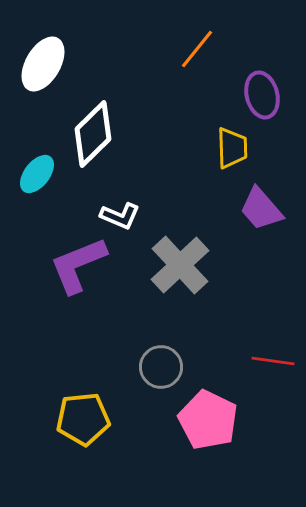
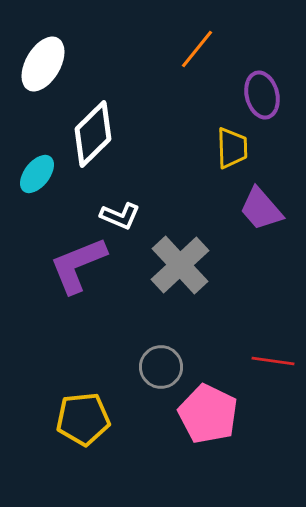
pink pentagon: moved 6 px up
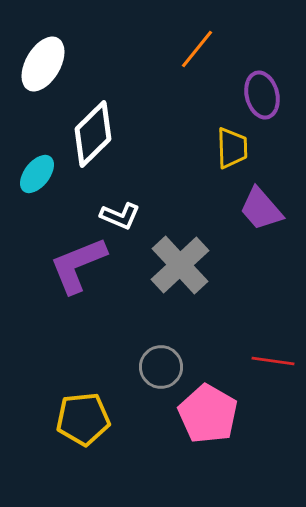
pink pentagon: rotated 4 degrees clockwise
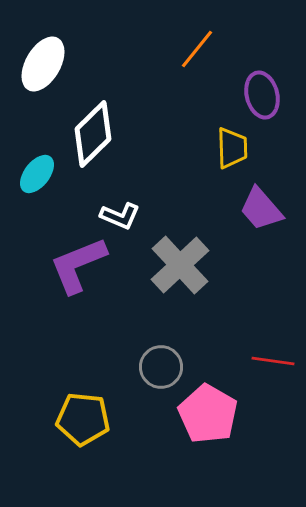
yellow pentagon: rotated 12 degrees clockwise
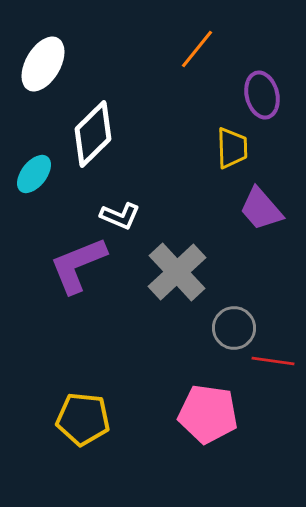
cyan ellipse: moved 3 px left
gray cross: moved 3 px left, 7 px down
gray circle: moved 73 px right, 39 px up
pink pentagon: rotated 22 degrees counterclockwise
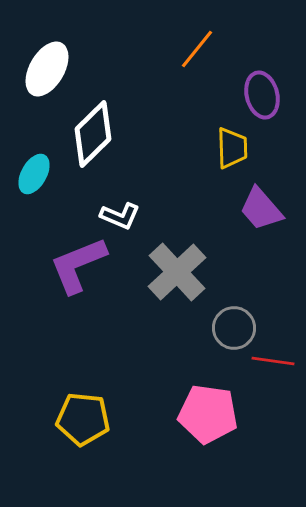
white ellipse: moved 4 px right, 5 px down
cyan ellipse: rotated 9 degrees counterclockwise
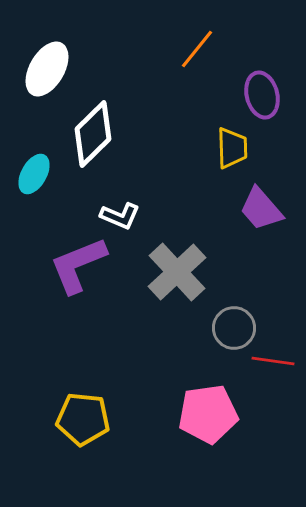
pink pentagon: rotated 16 degrees counterclockwise
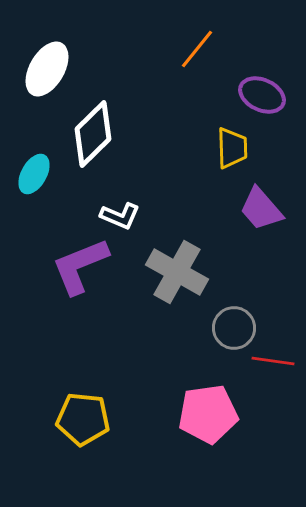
purple ellipse: rotated 51 degrees counterclockwise
purple L-shape: moved 2 px right, 1 px down
gray cross: rotated 18 degrees counterclockwise
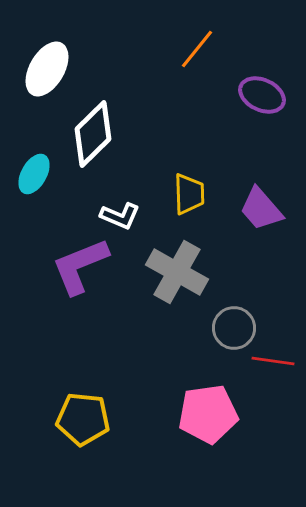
yellow trapezoid: moved 43 px left, 46 px down
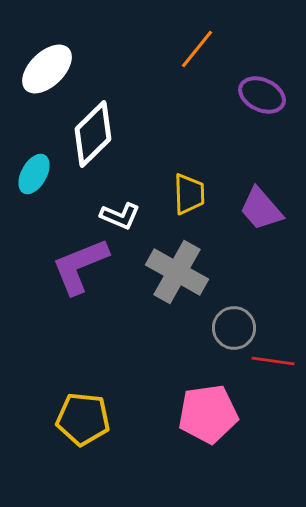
white ellipse: rotated 16 degrees clockwise
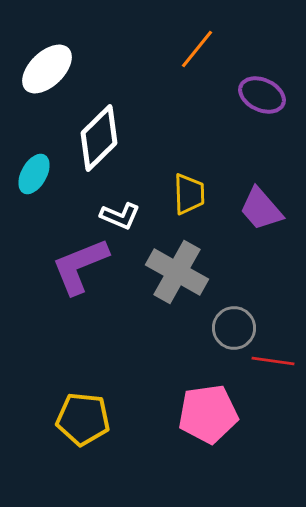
white diamond: moved 6 px right, 4 px down
